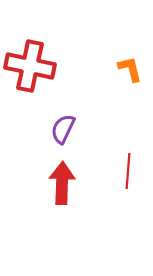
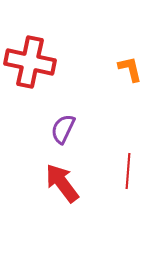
red cross: moved 4 px up
red arrow: rotated 39 degrees counterclockwise
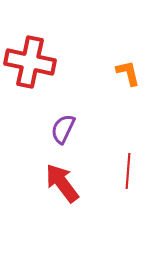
orange L-shape: moved 2 px left, 4 px down
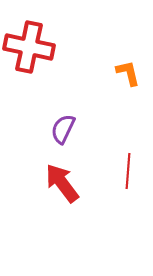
red cross: moved 1 px left, 15 px up
